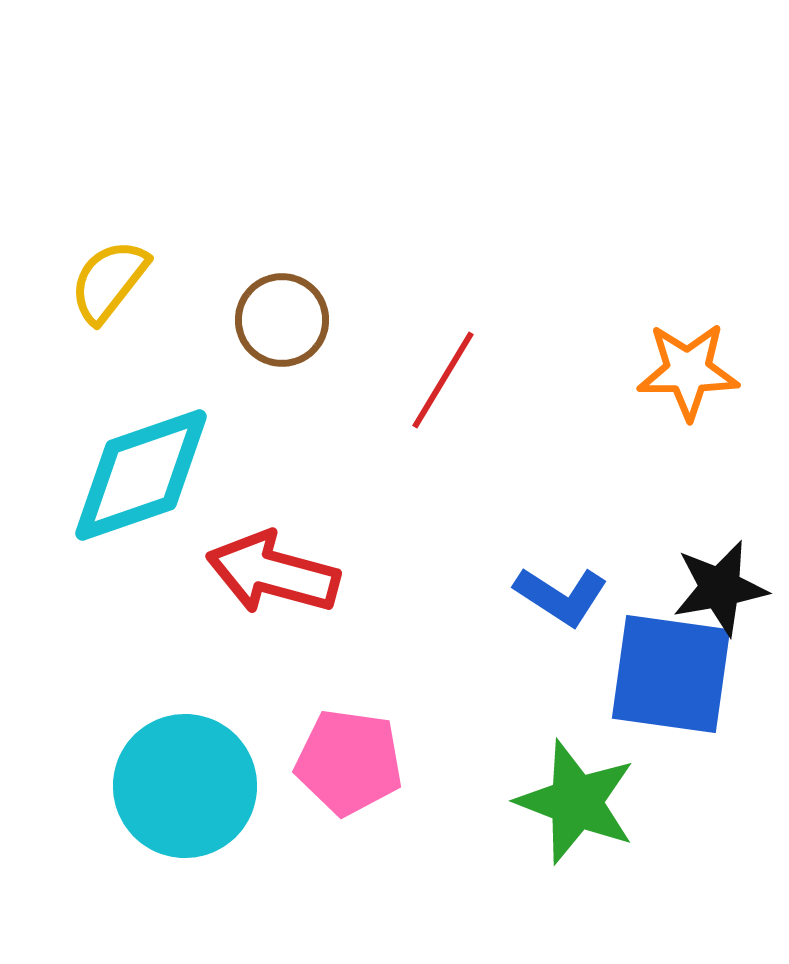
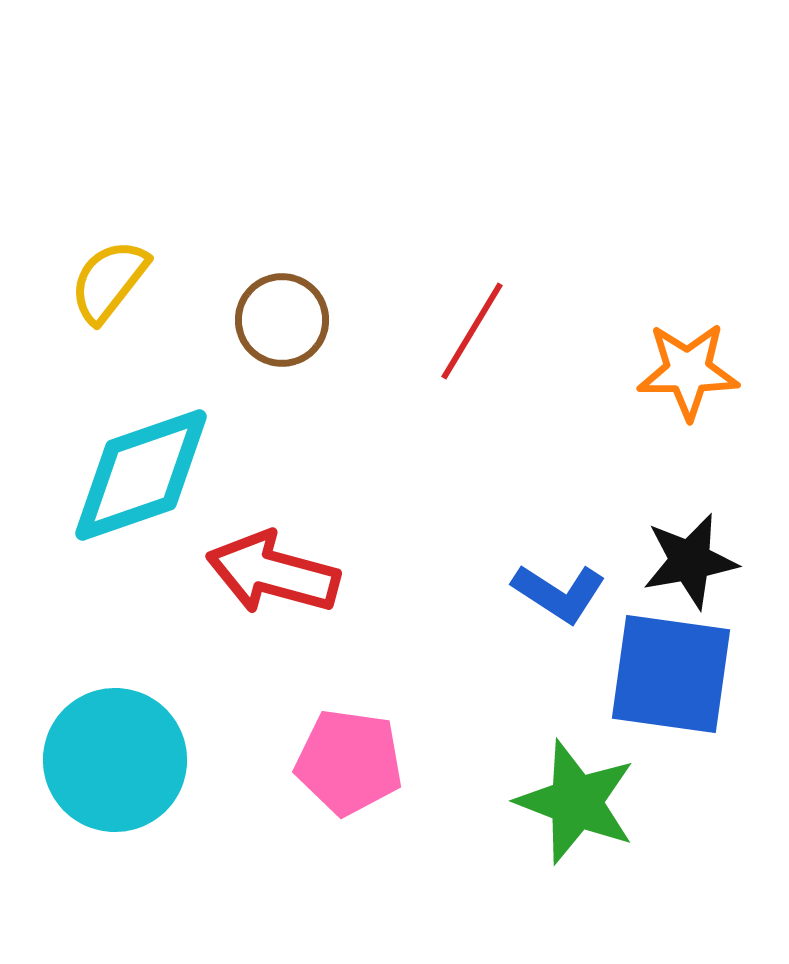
red line: moved 29 px right, 49 px up
black star: moved 30 px left, 27 px up
blue L-shape: moved 2 px left, 3 px up
cyan circle: moved 70 px left, 26 px up
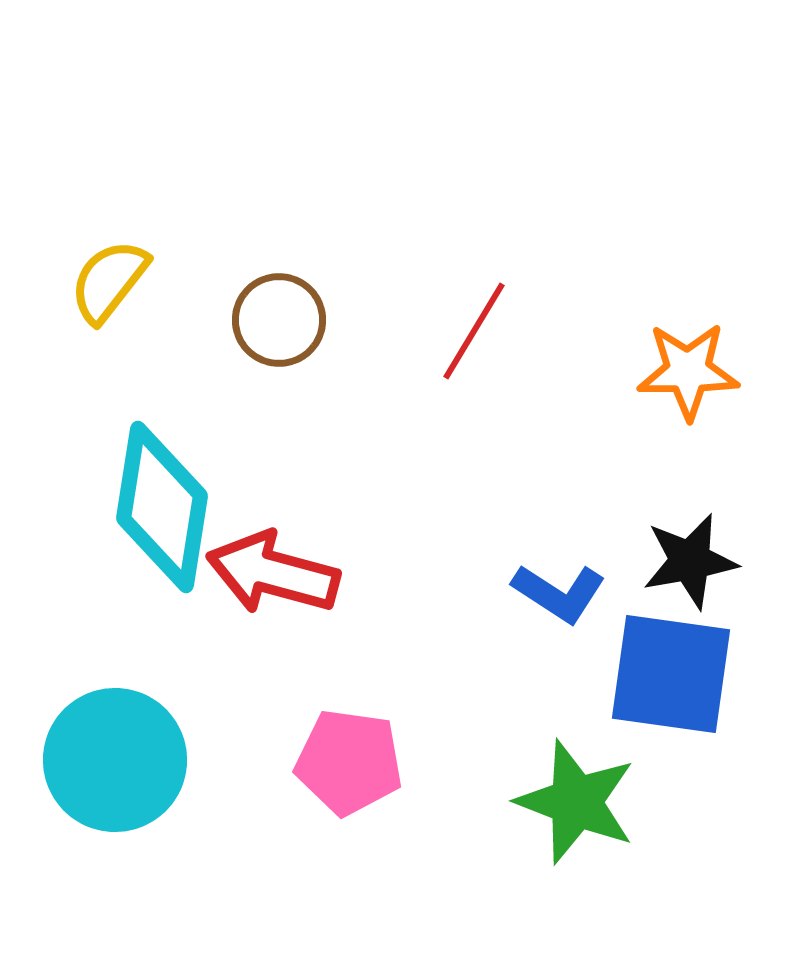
brown circle: moved 3 px left
red line: moved 2 px right
cyan diamond: moved 21 px right, 32 px down; rotated 62 degrees counterclockwise
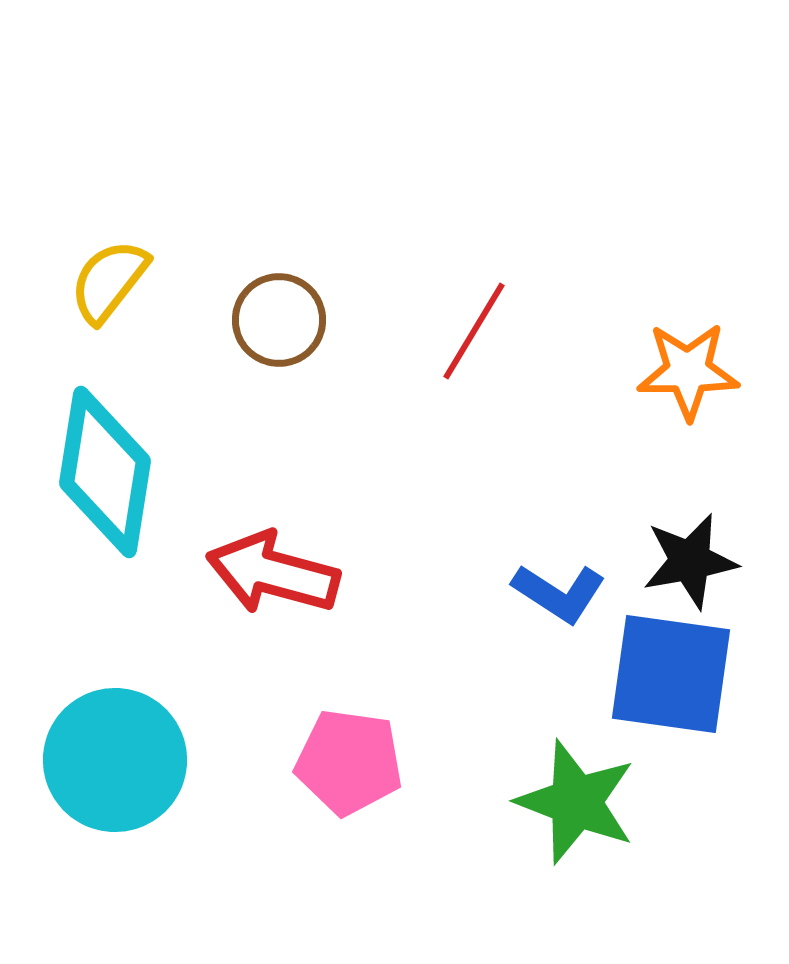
cyan diamond: moved 57 px left, 35 px up
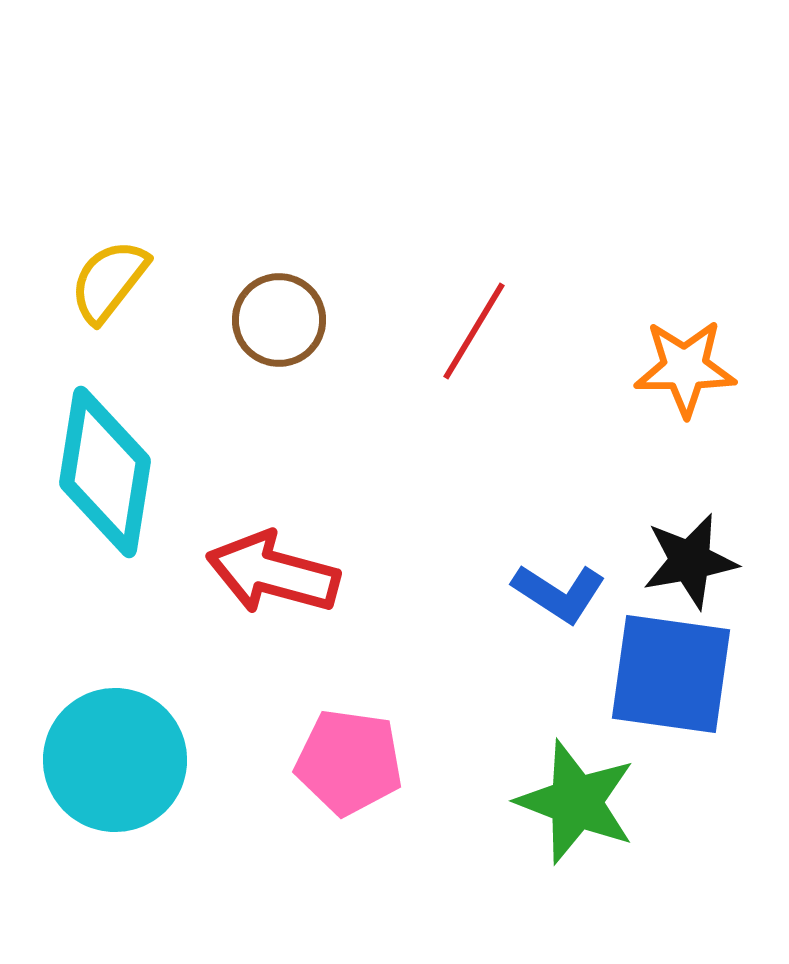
orange star: moved 3 px left, 3 px up
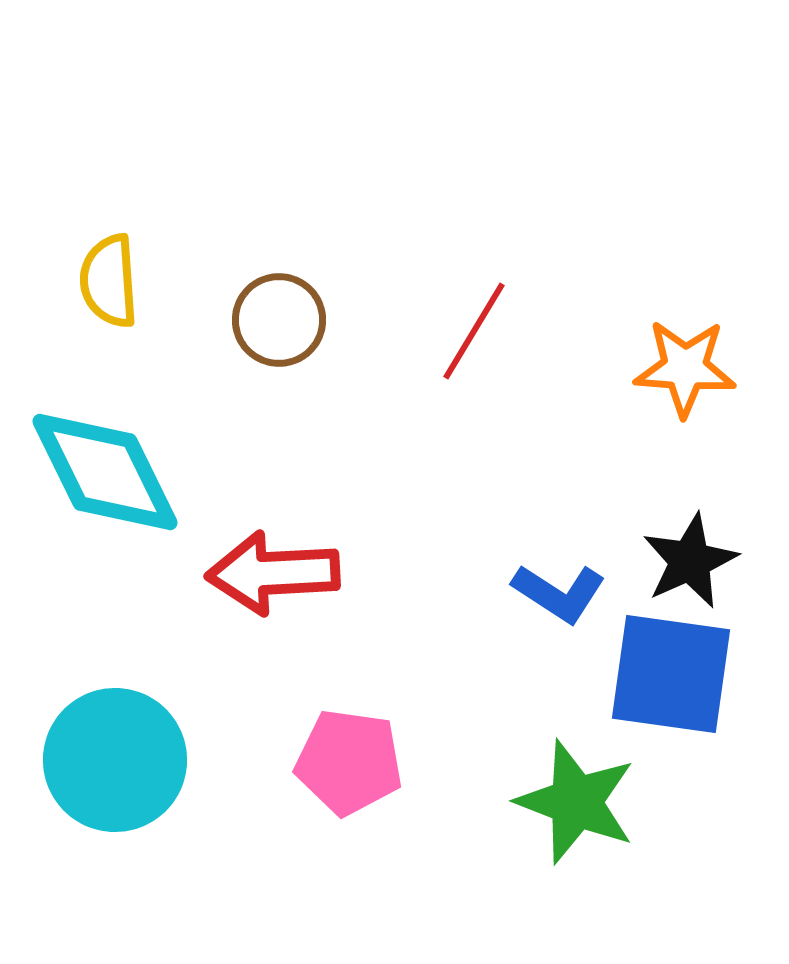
yellow semicircle: rotated 42 degrees counterclockwise
orange star: rotated 4 degrees clockwise
cyan diamond: rotated 35 degrees counterclockwise
black star: rotated 14 degrees counterclockwise
red arrow: rotated 18 degrees counterclockwise
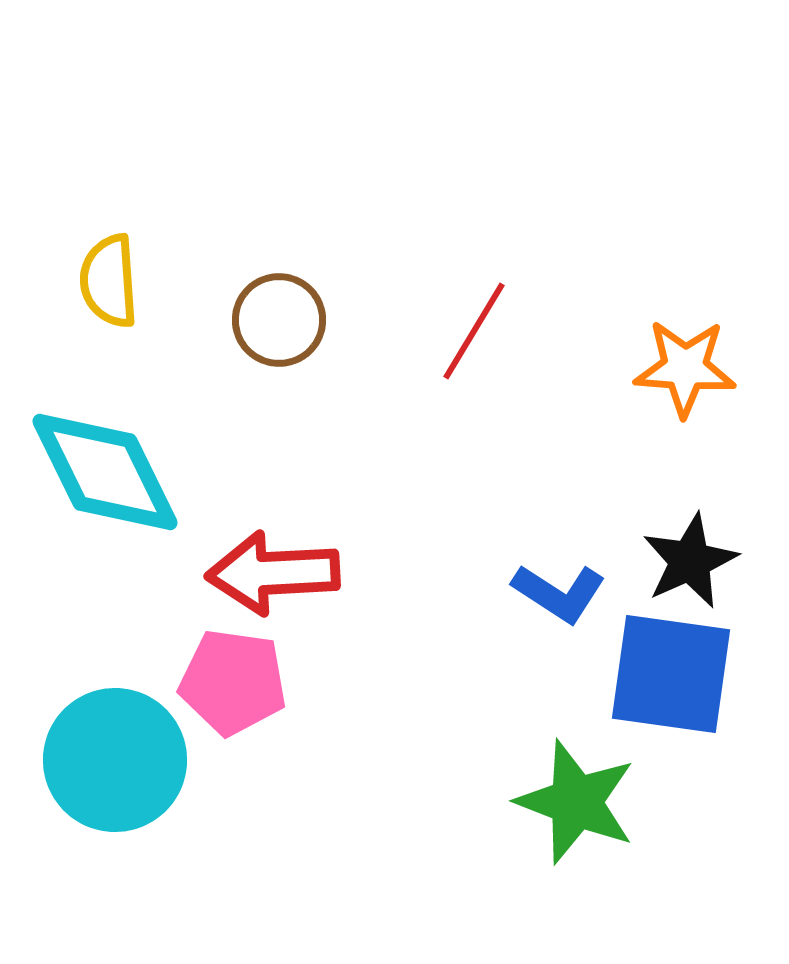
pink pentagon: moved 116 px left, 80 px up
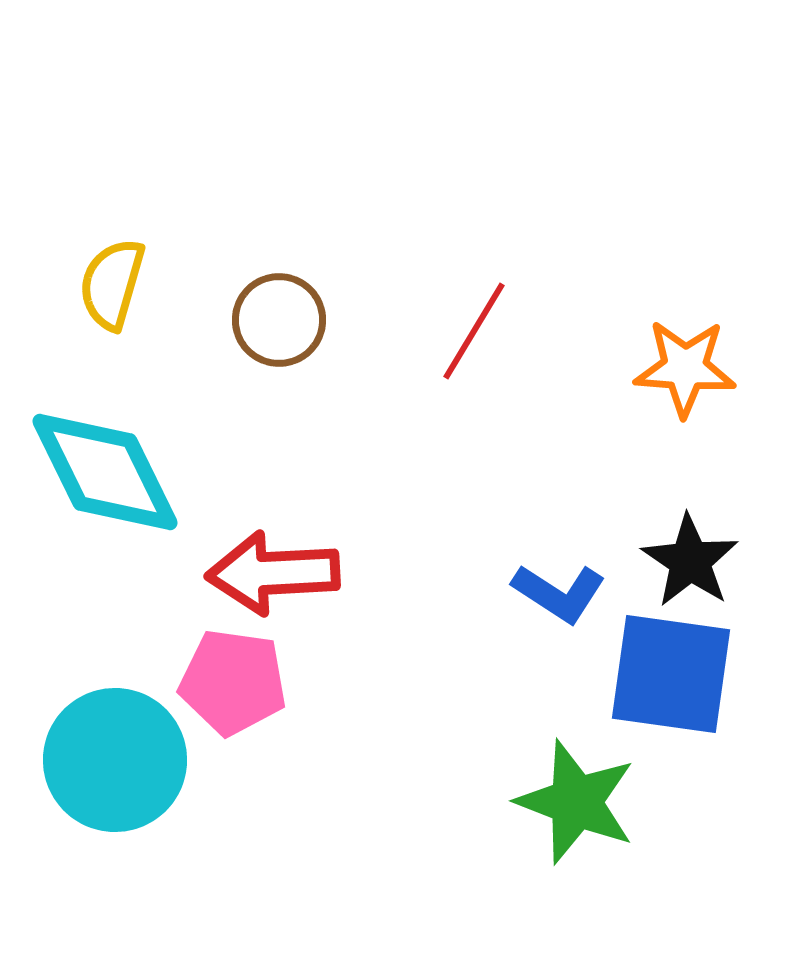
yellow semicircle: moved 3 px right, 3 px down; rotated 20 degrees clockwise
black star: rotated 14 degrees counterclockwise
